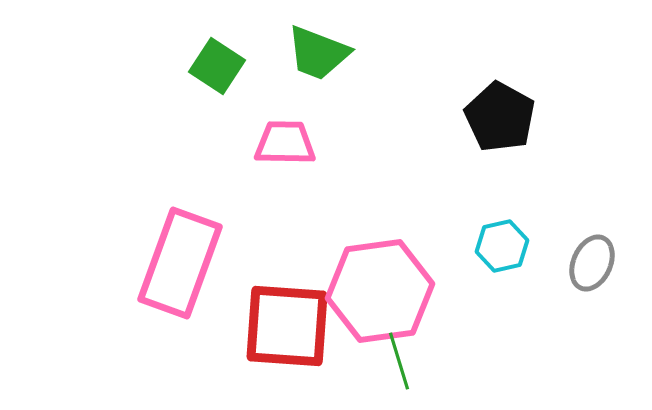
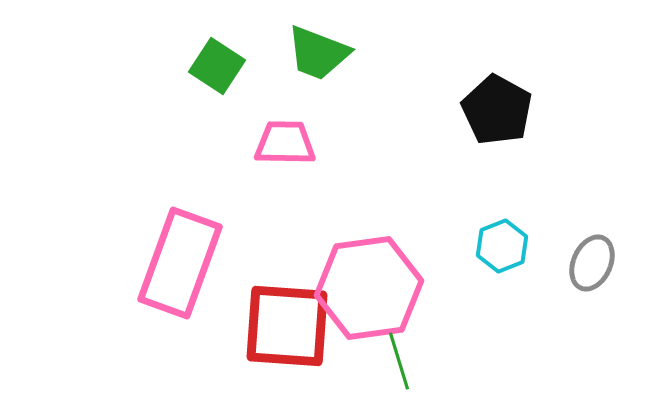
black pentagon: moved 3 px left, 7 px up
cyan hexagon: rotated 9 degrees counterclockwise
pink hexagon: moved 11 px left, 3 px up
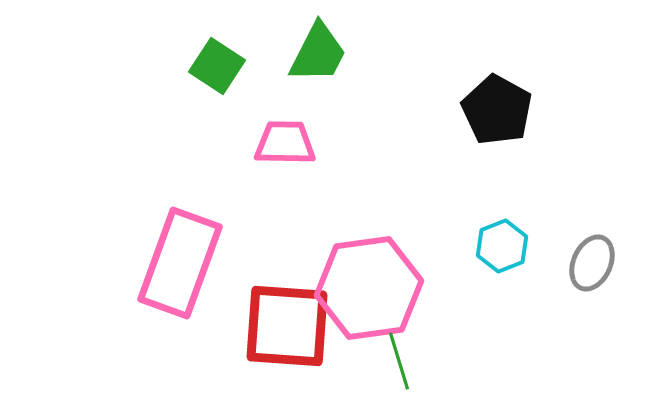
green trapezoid: rotated 84 degrees counterclockwise
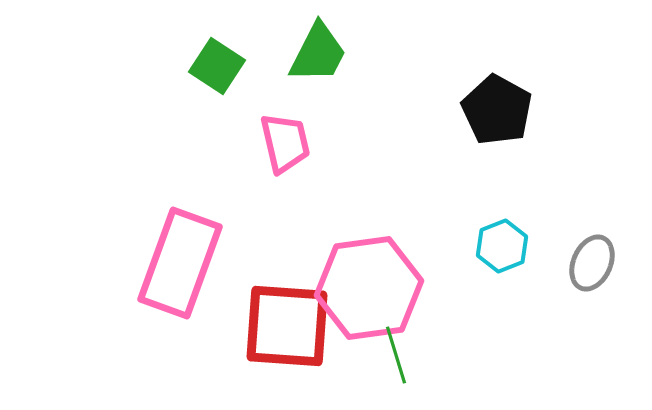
pink trapezoid: rotated 76 degrees clockwise
green line: moved 3 px left, 6 px up
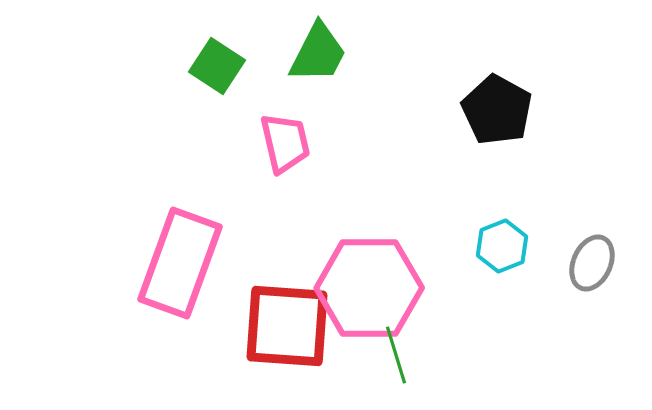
pink hexagon: rotated 8 degrees clockwise
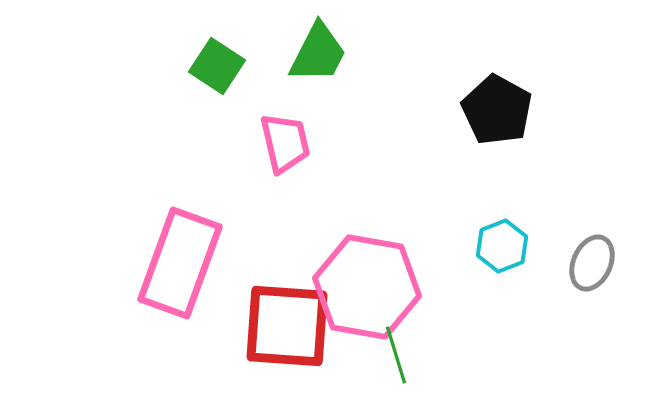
pink hexagon: moved 2 px left, 1 px up; rotated 10 degrees clockwise
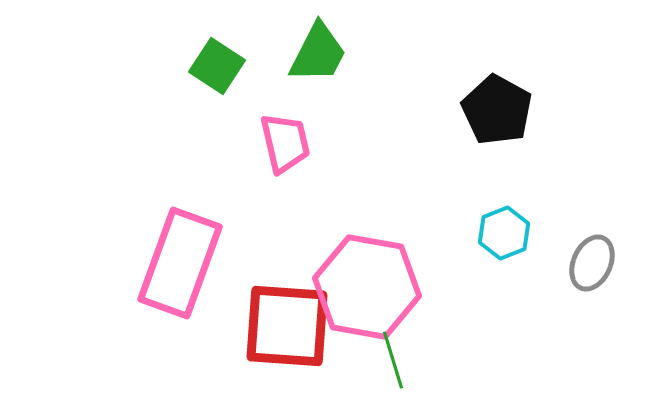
cyan hexagon: moved 2 px right, 13 px up
green line: moved 3 px left, 5 px down
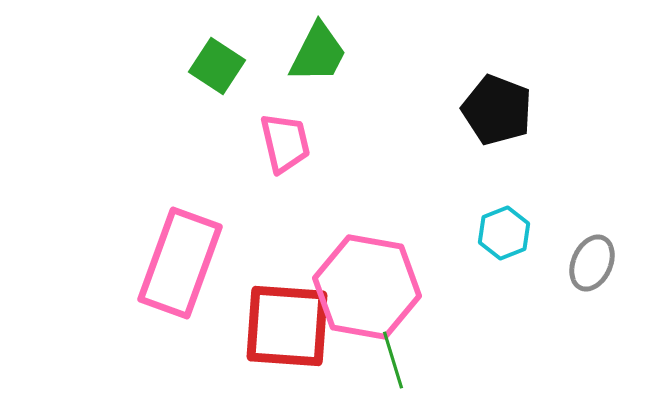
black pentagon: rotated 8 degrees counterclockwise
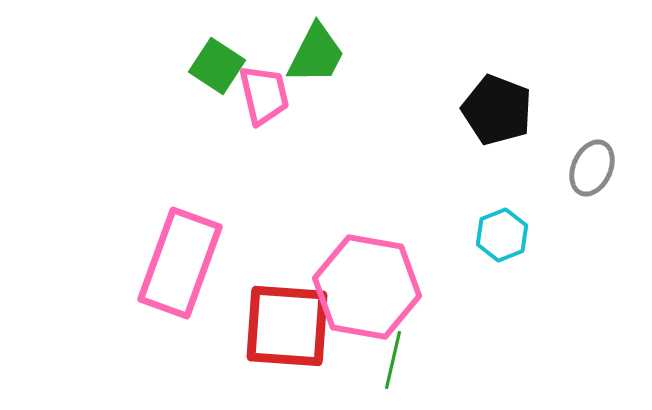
green trapezoid: moved 2 px left, 1 px down
pink trapezoid: moved 21 px left, 48 px up
cyan hexagon: moved 2 px left, 2 px down
gray ellipse: moved 95 px up
green line: rotated 30 degrees clockwise
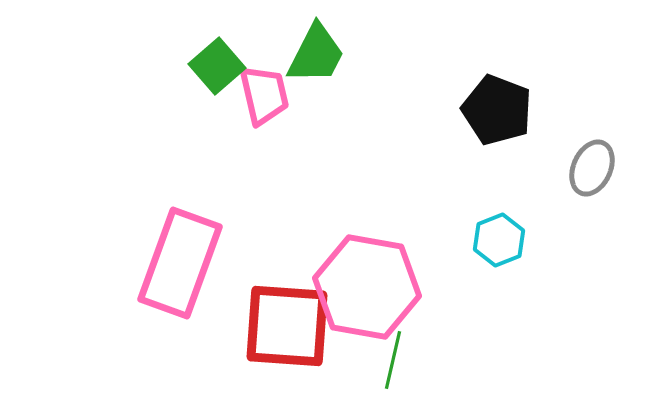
green square: rotated 16 degrees clockwise
cyan hexagon: moved 3 px left, 5 px down
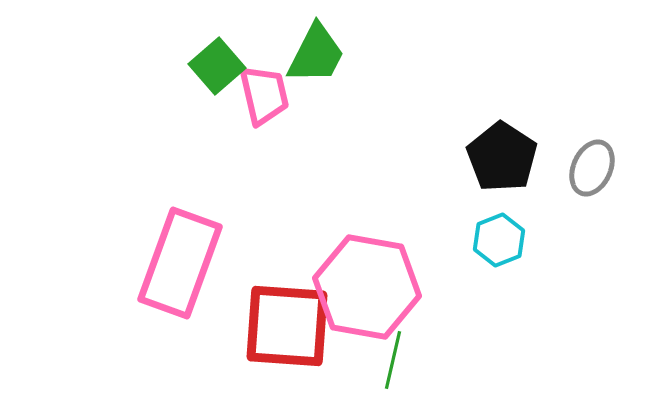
black pentagon: moved 5 px right, 47 px down; rotated 12 degrees clockwise
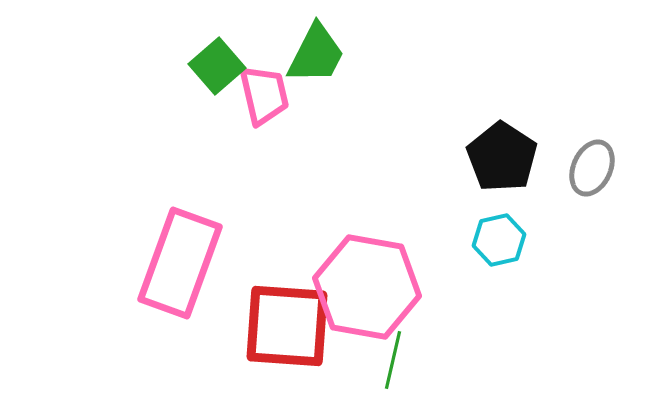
cyan hexagon: rotated 9 degrees clockwise
